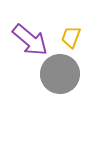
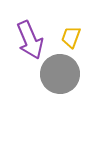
purple arrow: rotated 27 degrees clockwise
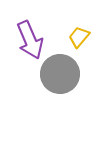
yellow trapezoid: moved 8 px right; rotated 20 degrees clockwise
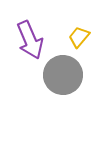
gray circle: moved 3 px right, 1 px down
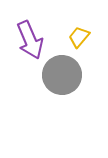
gray circle: moved 1 px left
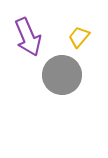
purple arrow: moved 2 px left, 3 px up
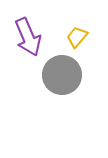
yellow trapezoid: moved 2 px left
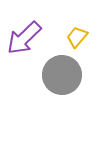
purple arrow: moved 4 px left, 1 px down; rotated 69 degrees clockwise
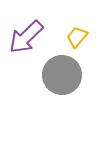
purple arrow: moved 2 px right, 1 px up
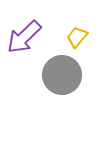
purple arrow: moved 2 px left
